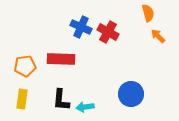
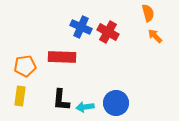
orange arrow: moved 3 px left
red rectangle: moved 1 px right, 2 px up
blue circle: moved 15 px left, 9 px down
yellow rectangle: moved 2 px left, 3 px up
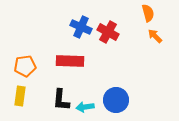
red rectangle: moved 8 px right, 4 px down
blue circle: moved 3 px up
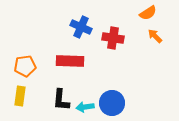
orange semicircle: rotated 72 degrees clockwise
red cross: moved 5 px right, 6 px down; rotated 20 degrees counterclockwise
blue circle: moved 4 px left, 3 px down
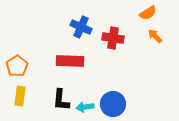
orange pentagon: moved 8 px left; rotated 25 degrees counterclockwise
blue circle: moved 1 px right, 1 px down
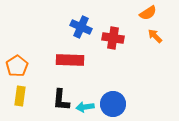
red rectangle: moved 1 px up
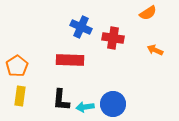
orange arrow: moved 14 px down; rotated 21 degrees counterclockwise
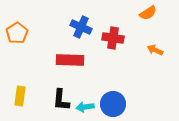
orange pentagon: moved 33 px up
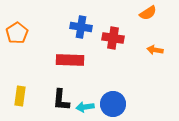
blue cross: rotated 15 degrees counterclockwise
orange arrow: rotated 14 degrees counterclockwise
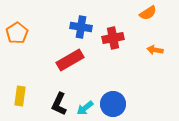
red cross: rotated 20 degrees counterclockwise
red rectangle: rotated 32 degrees counterclockwise
black L-shape: moved 2 px left, 4 px down; rotated 20 degrees clockwise
cyan arrow: moved 1 px down; rotated 30 degrees counterclockwise
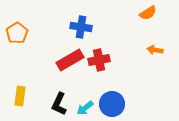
red cross: moved 14 px left, 22 px down
blue circle: moved 1 px left
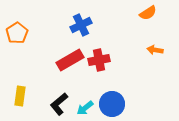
blue cross: moved 2 px up; rotated 35 degrees counterclockwise
black L-shape: rotated 25 degrees clockwise
